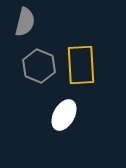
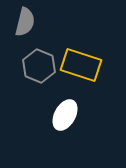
yellow rectangle: rotated 69 degrees counterclockwise
white ellipse: moved 1 px right
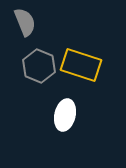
gray semicircle: rotated 36 degrees counterclockwise
white ellipse: rotated 16 degrees counterclockwise
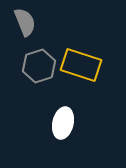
gray hexagon: rotated 20 degrees clockwise
white ellipse: moved 2 px left, 8 px down
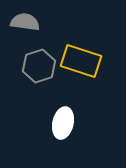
gray semicircle: rotated 60 degrees counterclockwise
yellow rectangle: moved 4 px up
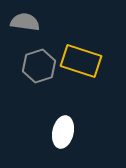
white ellipse: moved 9 px down
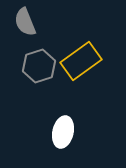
gray semicircle: rotated 120 degrees counterclockwise
yellow rectangle: rotated 54 degrees counterclockwise
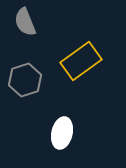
gray hexagon: moved 14 px left, 14 px down
white ellipse: moved 1 px left, 1 px down
